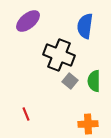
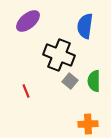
red line: moved 23 px up
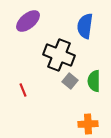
red line: moved 3 px left, 1 px up
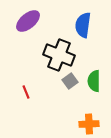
blue semicircle: moved 2 px left, 1 px up
gray square: rotated 14 degrees clockwise
red line: moved 3 px right, 2 px down
orange cross: moved 1 px right
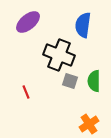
purple ellipse: moved 1 px down
gray square: rotated 35 degrees counterclockwise
orange cross: rotated 30 degrees counterclockwise
